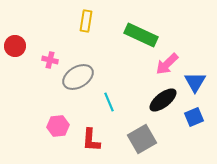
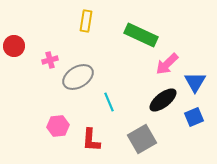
red circle: moved 1 px left
pink cross: rotated 28 degrees counterclockwise
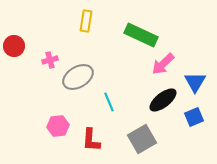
pink arrow: moved 4 px left
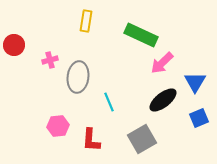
red circle: moved 1 px up
pink arrow: moved 1 px left, 1 px up
gray ellipse: rotated 52 degrees counterclockwise
blue square: moved 5 px right, 1 px down
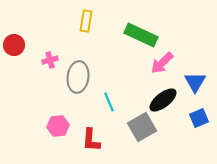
gray square: moved 12 px up
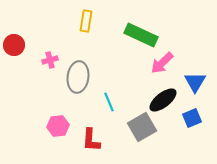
blue square: moved 7 px left
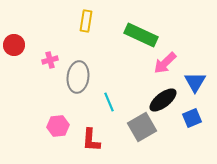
pink arrow: moved 3 px right
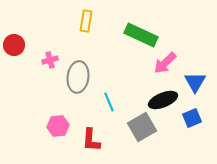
black ellipse: rotated 16 degrees clockwise
